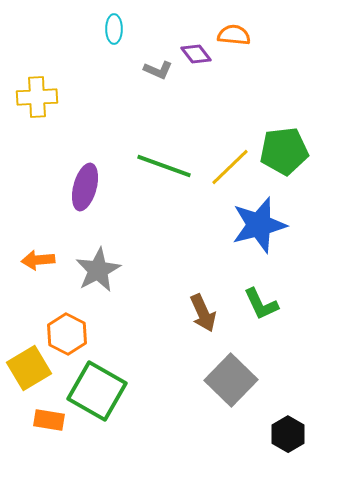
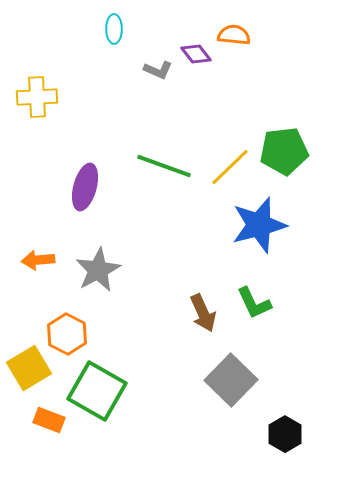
green L-shape: moved 7 px left, 1 px up
orange rectangle: rotated 12 degrees clockwise
black hexagon: moved 3 px left
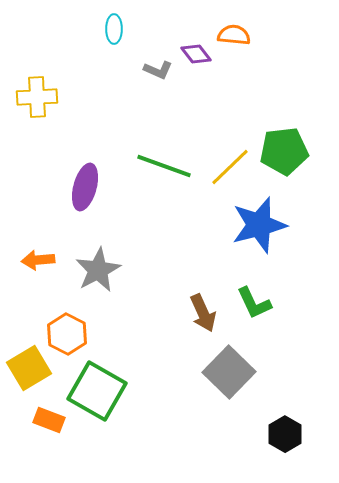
gray square: moved 2 px left, 8 px up
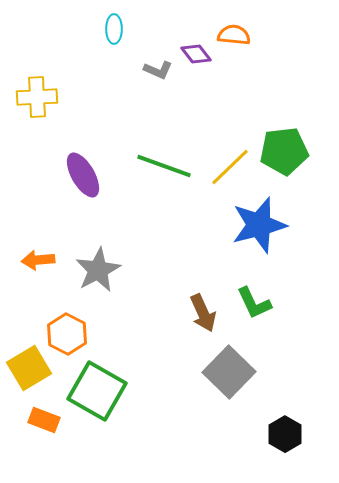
purple ellipse: moved 2 px left, 12 px up; rotated 45 degrees counterclockwise
orange rectangle: moved 5 px left
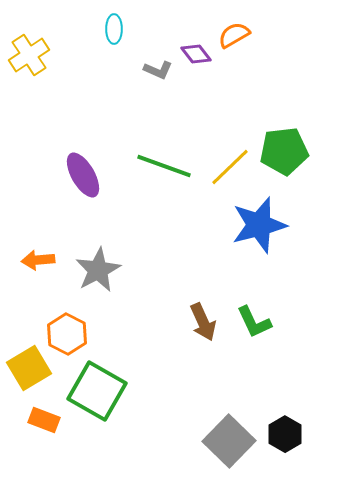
orange semicircle: rotated 36 degrees counterclockwise
yellow cross: moved 8 px left, 42 px up; rotated 30 degrees counterclockwise
green L-shape: moved 19 px down
brown arrow: moved 9 px down
gray square: moved 69 px down
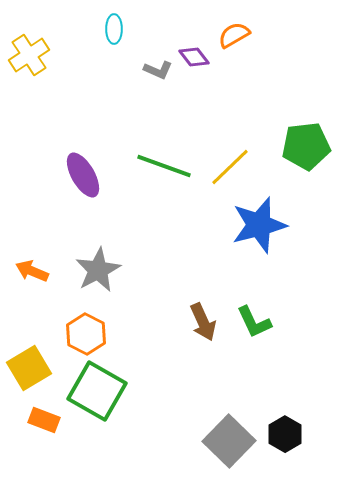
purple diamond: moved 2 px left, 3 px down
green pentagon: moved 22 px right, 5 px up
orange arrow: moved 6 px left, 11 px down; rotated 28 degrees clockwise
orange hexagon: moved 19 px right
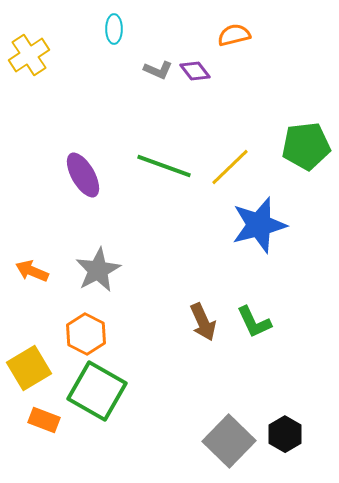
orange semicircle: rotated 16 degrees clockwise
purple diamond: moved 1 px right, 14 px down
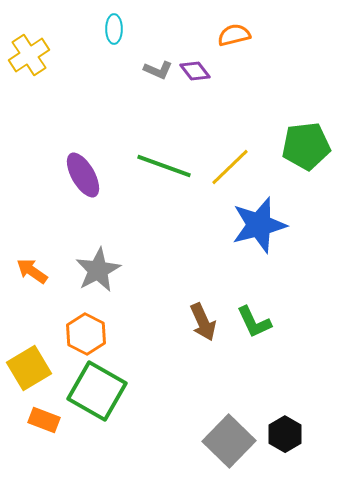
orange arrow: rotated 12 degrees clockwise
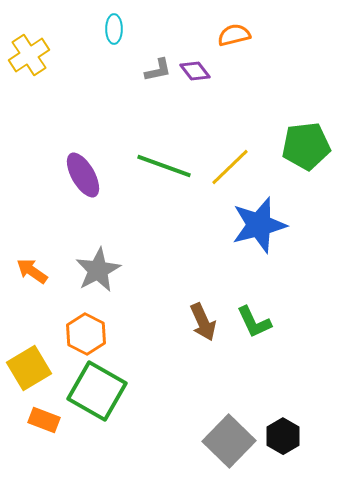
gray L-shape: rotated 36 degrees counterclockwise
black hexagon: moved 2 px left, 2 px down
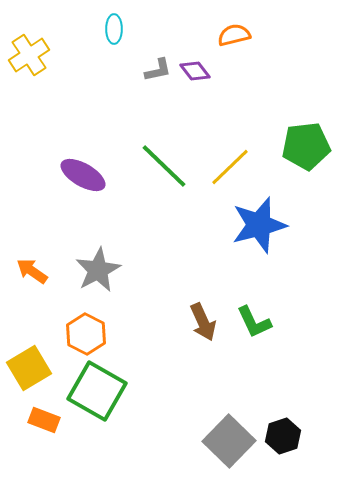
green line: rotated 24 degrees clockwise
purple ellipse: rotated 30 degrees counterclockwise
black hexagon: rotated 12 degrees clockwise
